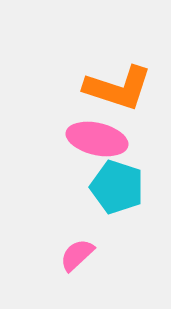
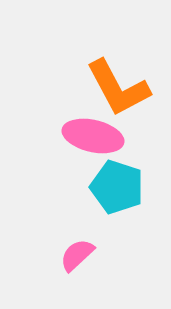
orange L-shape: rotated 44 degrees clockwise
pink ellipse: moved 4 px left, 3 px up
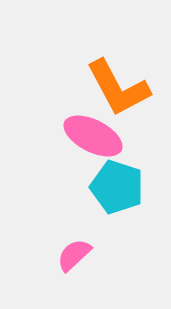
pink ellipse: rotated 14 degrees clockwise
pink semicircle: moved 3 px left
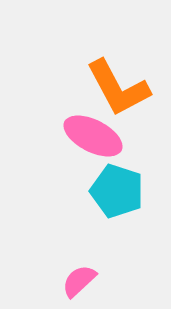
cyan pentagon: moved 4 px down
pink semicircle: moved 5 px right, 26 px down
